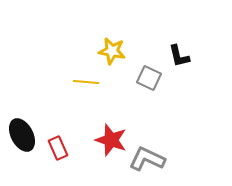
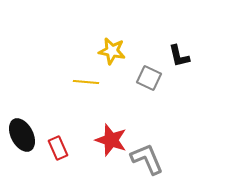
gray L-shape: rotated 42 degrees clockwise
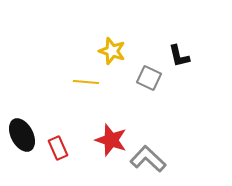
yellow star: rotated 8 degrees clockwise
gray L-shape: moved 1 px right; rotated 24 degrees counterclockwise
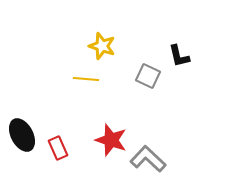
yellow star: moved 10 px left, 5 px up
gray square: moved 1 px left, 2 px up
yellow line: moved 3 px up
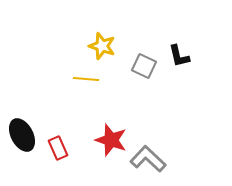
gray square: moved 4 px left, 10 px up
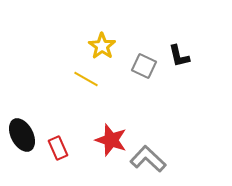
yellow star: rotated 16 degrees clockwise
yellow line: rotated 25 degrees clockwise
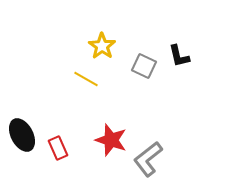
gray L-shape: rotated 81 degrees counterclockwise
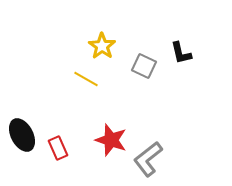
black L-shape: moved 2 px right, 3 px up
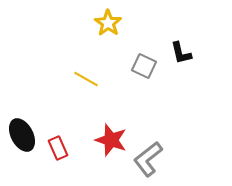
yellow star: moved 6 px right, 23 px up
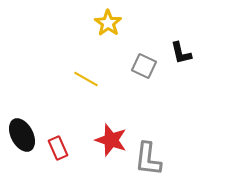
gray L-shape: rotated 45 degrees counterclockwise
